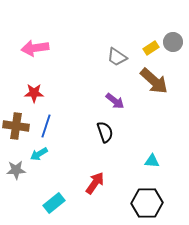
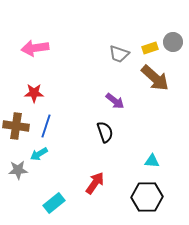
yellow rectangle: moved 1 px left; rotated 14 degrees clockwise
gray trapezoid: moved 2 px right, 3 px up; rotated 15 degrees counterclockwise
brown arrow: moved 1 px right, 3 px up
gray star: moved 2 px right
black hexagon: moved 6 px up
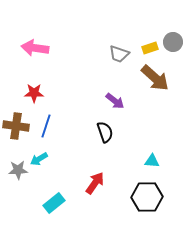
pink arrow: rotated 16 degrees clockwise
cyan arrow: moved 5 px down
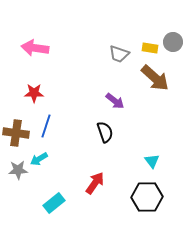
yellow rectangle: rotated 28 degrees clockwise
brown cross: moved 7 px down
cyan triangle: rotated 49 degrees clockwise
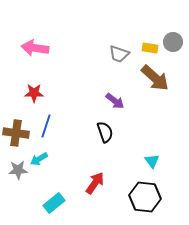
black hexagon: moved 2 px left; rotated 8 degrees clockwise
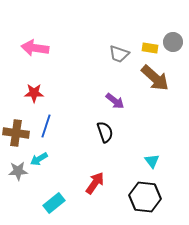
gray star: moved 1 px down
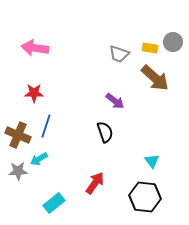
brown cross: moved 2 px right, 2 px down; rotated 15 degrees clockwise
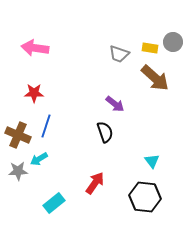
purple arrow: moved 3 px down
